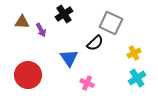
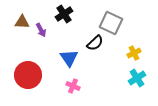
pink cross: moved 14 px left, 3 px down
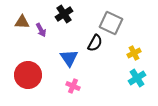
black semicircle: rotated 18 degrees counterclockwise
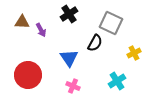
black cross: moved 5 px right
cyan cross: moved 20 px left, 3 px down
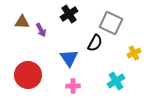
cyan cross: moved 1 px left
pink cross: rotated 24 degrees counterclockwise
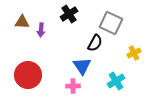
purple arrow: rotated 32 degrees clockwise
blue triangle: moved 13 px right, 8 px down
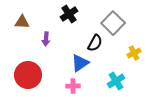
gray square: moved 2 px right; rotated 20 degrees clockwise
purple arrow: moved 5 px right, 9 px down
blue triangle: moved 2 px left, 3 px up; rotated 30 degrees clockwise
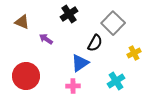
brown triangle: rotated 21 degrees clockwise
purple arrow: rotated 120 degrees clockwise
red circle: moved 2 px left, 1 px down
